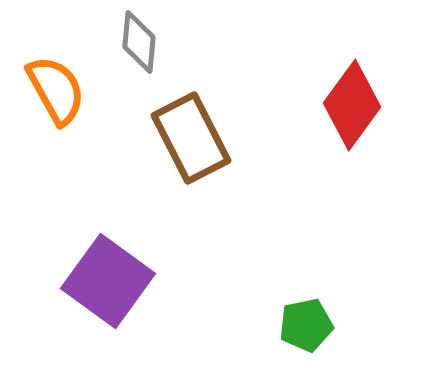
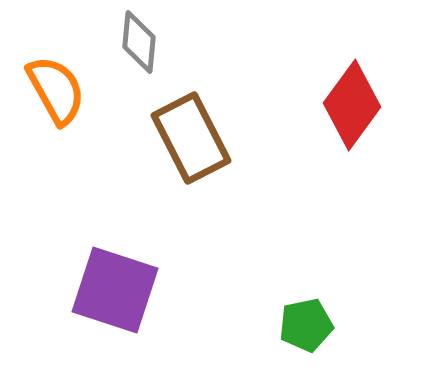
purple square: moved 7 px right, 9 px down; rotated 18 degrees counterclockwise
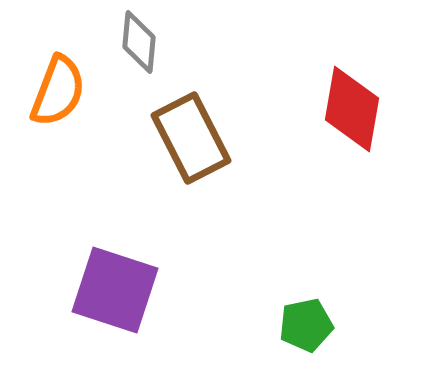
orange semicircle: moved 2 px right, 1 px down; rotated 50 degrees clockwise
red diamond: moved 4 px down; rotated 26 degrees counterclockwise
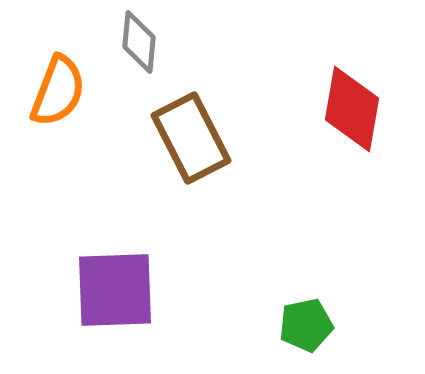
purple square: rotated 20 degrees counterclockwise
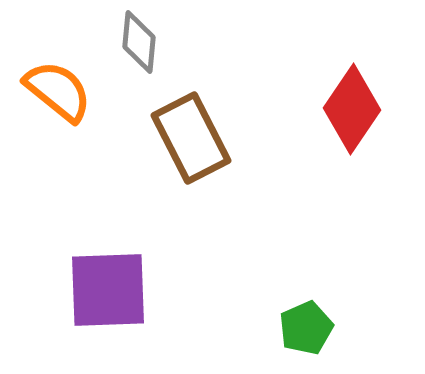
orange semicircle: rotated 72 degrees counterclockwise
red diamond: rotated 24 degrees clockwise
purple square: moved 7 px left
green pentagon: moved 3 px down; rotated 12 degrees counterclockwise
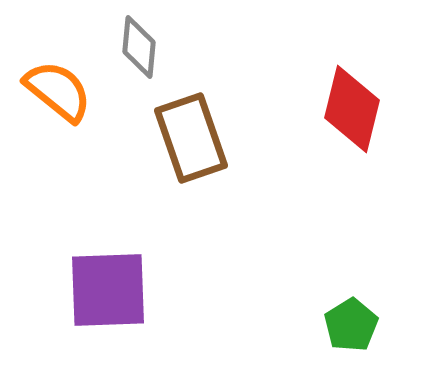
gray diamond: moved 5 px down
red diamond: rotated 20 degrees counterclockwise
brown rectangle: rotated 8 degrees clockwise
green pentagon: moved 45 px right, 3 px up; rotated 8 degrees counterclockwise
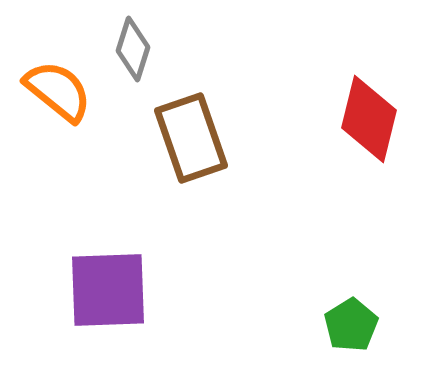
gray diamond: moved 6 px left, 2 px down; rotated 12 degrees clockwise
red diamond: moved 17 px right, 10 px down
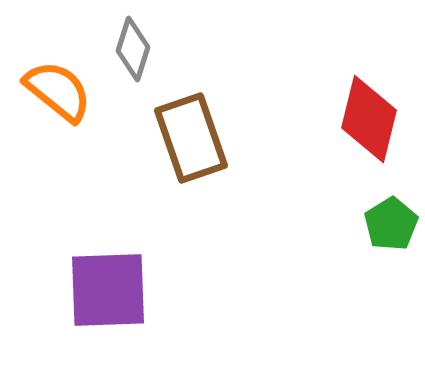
green pentagon: moved 40 px right, 101 px up
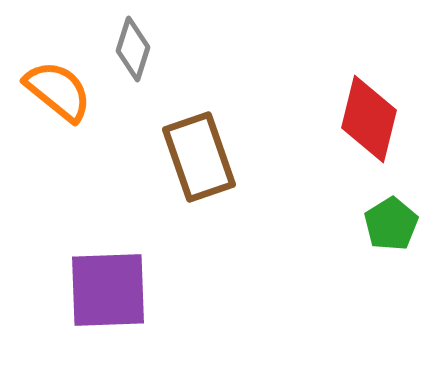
brown rectangle: moved 8 px right, 19 px down
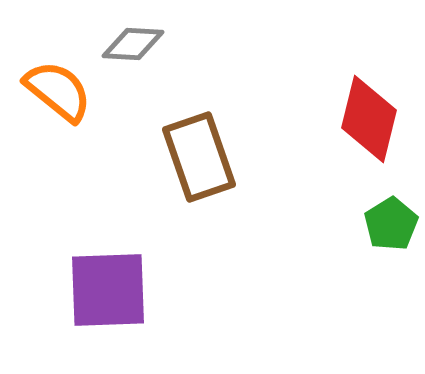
gray diamond: moved 5 px up; rotated 76 degrees clockwise
